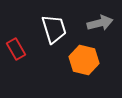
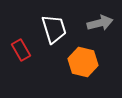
red rectangle: moved 5 px right, 1 px down
orange hexagon: moved 1 px left, 2 px down
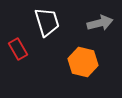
white trapezoid: moved 7 px left, 7 px up
red rectangle: moved 3 px left, 1 px up
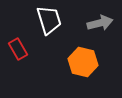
white trapezoid: moved 2 px right, 2 px up
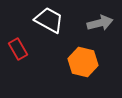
white trapezoid: rotated 44 degrees counterclockwise
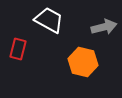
gray arrow: moved 4 px right, 4 px down
red rectangle: rotated 45 degrees clockwise
